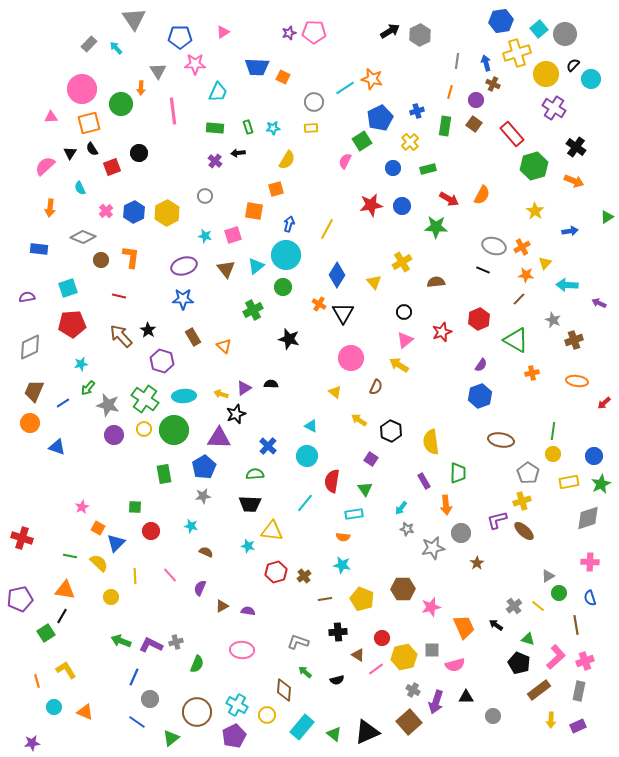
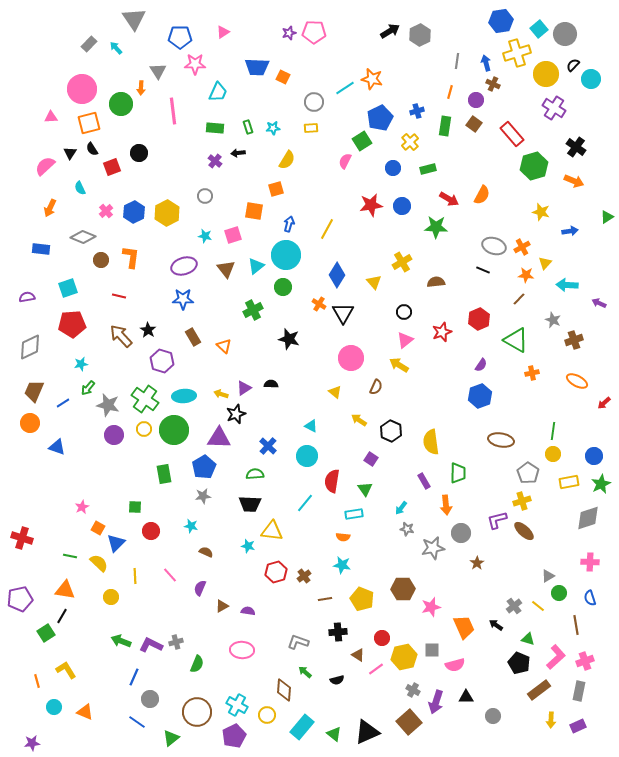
orange arrow at (50, 208): rotated 18 degrees clockwise
yellow star at (535, 211): moved 6 px right, 1 px down; rotated 18 degrees counterclockwise
blue rectangle at (39, 249): moved 2 px right
orange ellipse at (577, 381): rotated 20 degrees clockwise
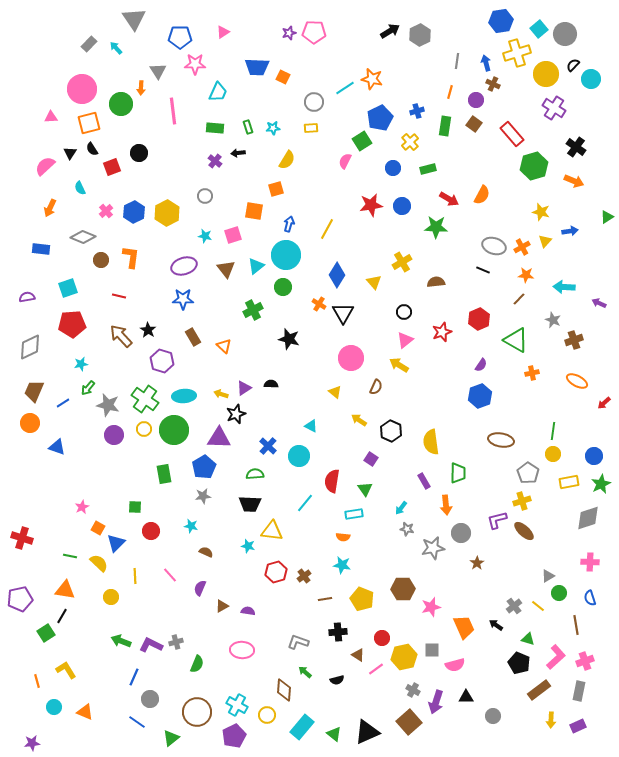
yellow triangle at (545, 263): moved 22 px up
cyan arrow at (567, 285): moved 3 px left, 2 px down
cyan circle at (307, 456): moved 8 px left
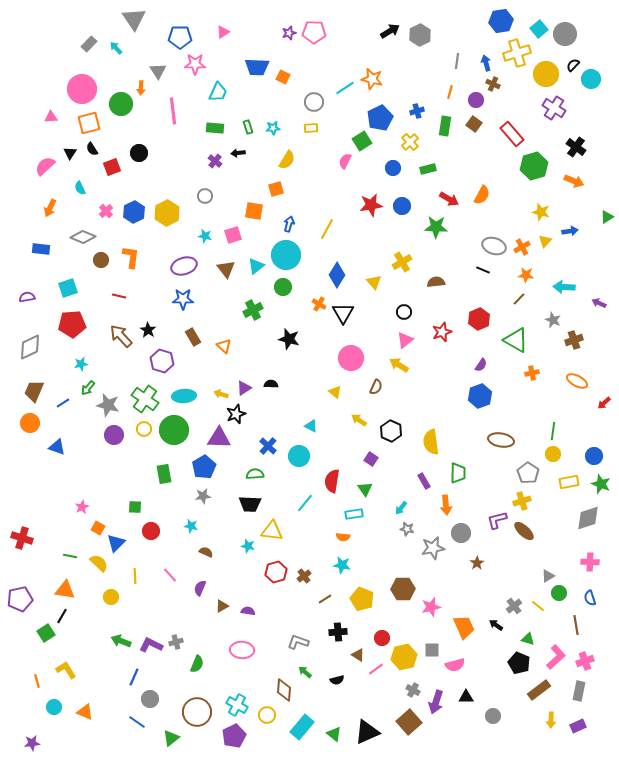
green star at (601, 484): rotated 24 degrees counterclockwise
brown line at (325, 599): rotated 24 degrees counterclockwise
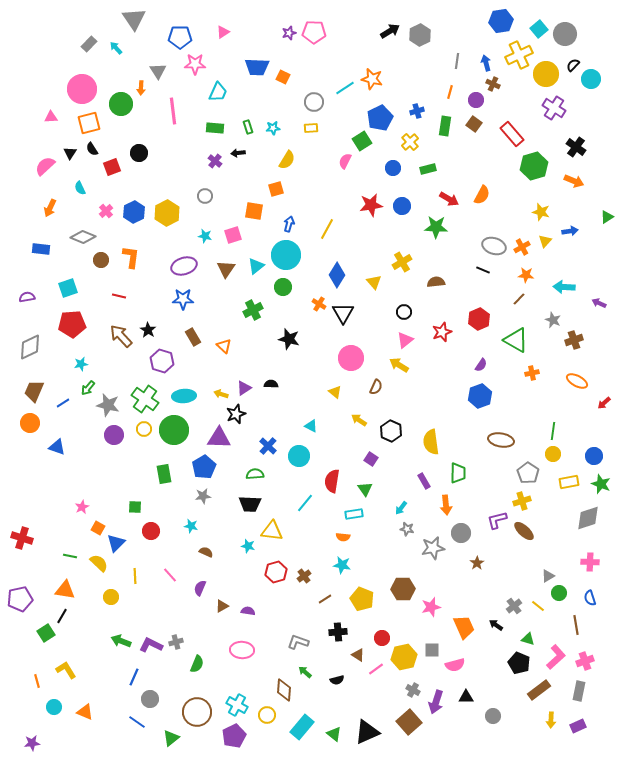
yellow cross at (517, 53): moved 2 px right, 2 px down; rotated 8 degrees counterclockwise
brown triangle at (226, 269): rotated 12 degrees clockwise
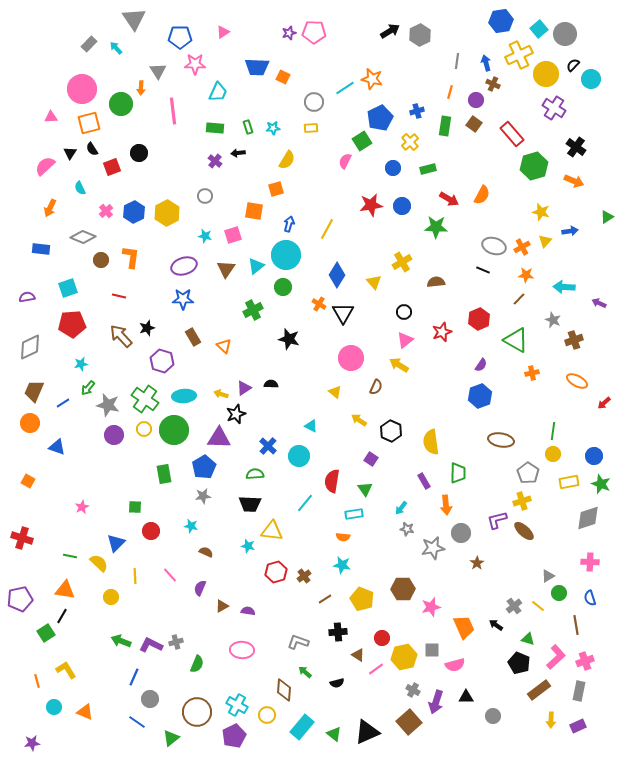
black star at (148, 330): moved 1 px left, 2 px up; rotated 21 degrees clockwise
orange square at (98, 528): moved 70 px left, 47 px up
black semicircle at (337, 680): moved 3 px down
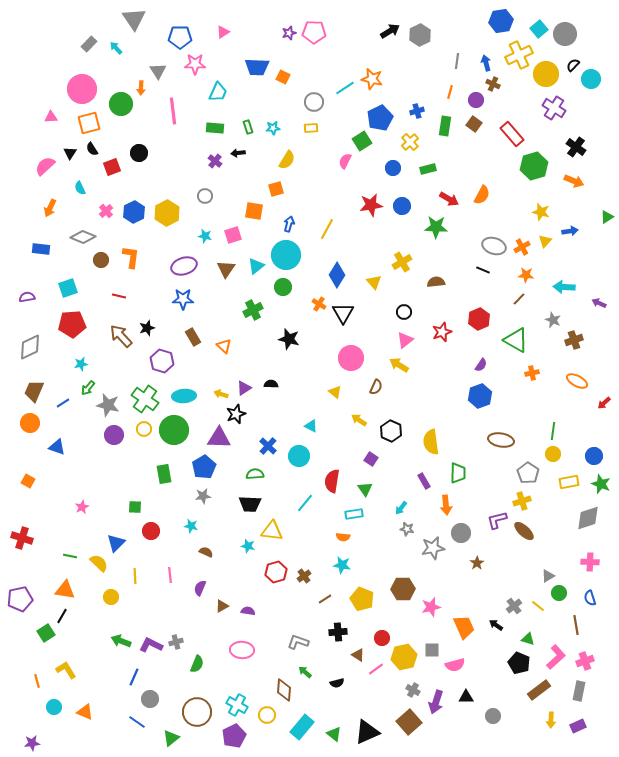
pink line at (170, 575): rotated 35 degrees clockwise
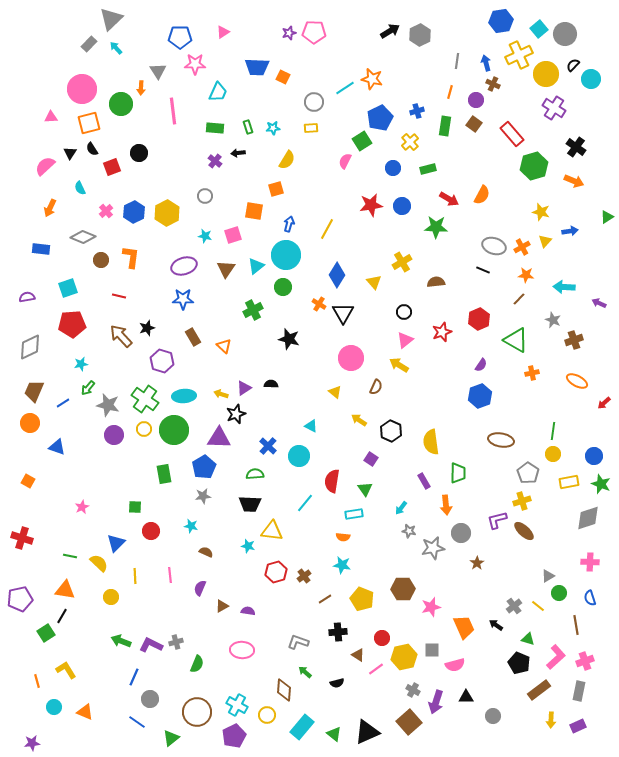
gray triangle at (134, 19): moved 23 px left; rotated 20 degrees clockwise
gray star at (407, 529): moved 2 px right, 2 px down
